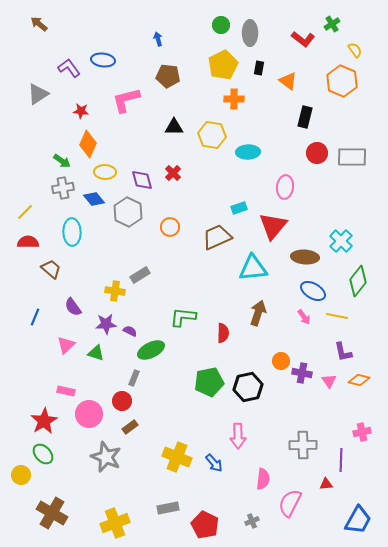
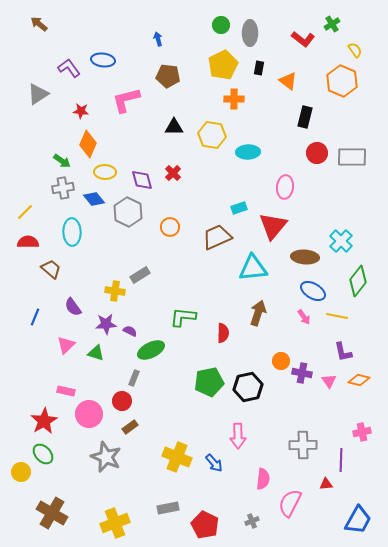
yellow circle at (21, 475): moved 3 px up
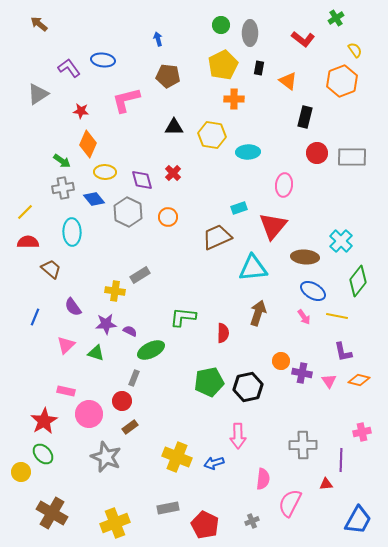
green cross at (332, 24): moved 4 px right, 6 px up
orange hexagon at (342, 81): rotated 16 degrees clockwise
pink ellipse at (285, 187): moved 1 px left, 2 px up
orange circle at (170, 227): moved 2 px left, 10 px up
blue arrow at (214, 463): rotated 114 degrees clockwise
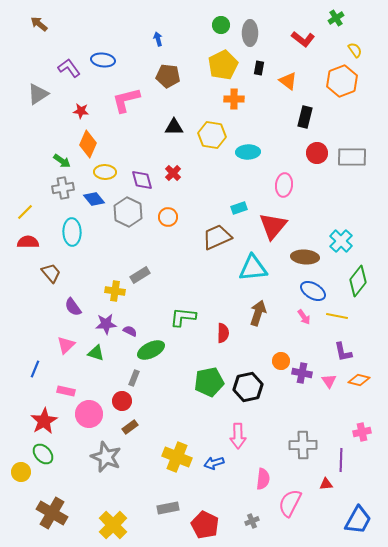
brown trapezoid at (51, 269): moved 4 px down; rotated 10 degrees clockwise
blue line at (35, 317): moved 52 px down
yellow cross at (115, 523): moved 2 px left, 2 px down; rotated 24 degrees counterclockwise
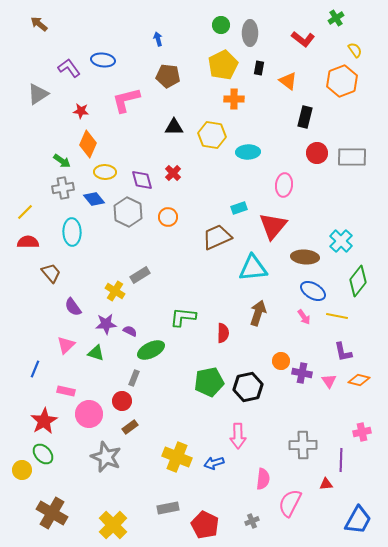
yellow cross at (115, 291): rotated 24 degrees clockwise
yellow circle at (21, 472): moved 1 px right, 2 px up
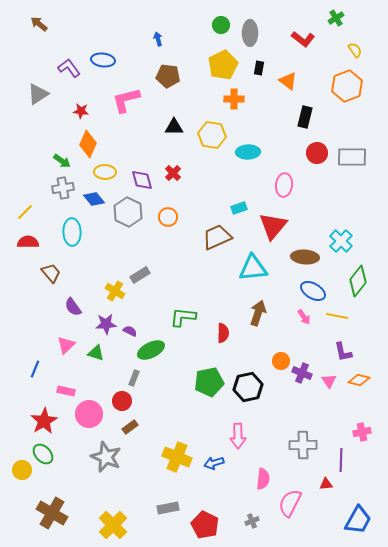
orange hexagon at (342, 81): moved 5 px right, 5 px down
purple cross at (302, 373): rotated 12 degrees clockwise
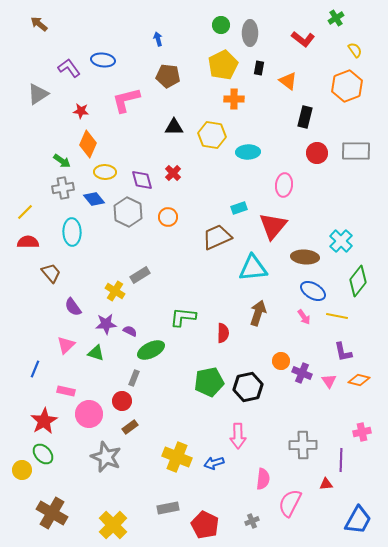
gray rectangle at (352, 157): moved 4 px right, 6 px up
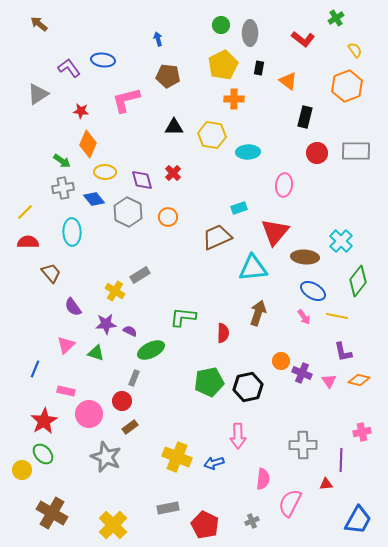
red triangle at (273, 226): moved 2 px right, 6 px down
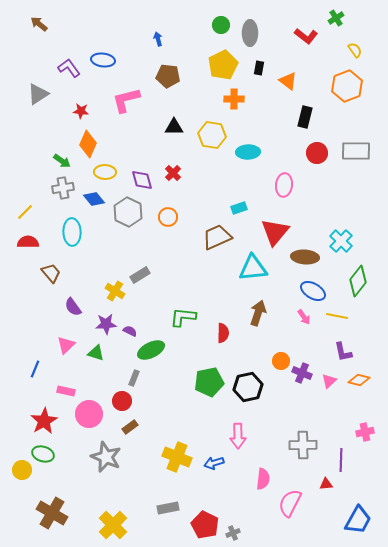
red L-shape at (303, 39): moved 3 px right, 3 px up
pink triangle at (329, 381): rotated 21 degrees clockwise
pink cross at (362, 432): moved 3 px right
green ellipse at (43, 454): rotated 30 degrees counterclockwise
gray cross at (252, 521): moved 19 px left, 12 px down
